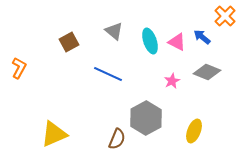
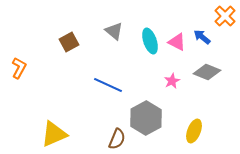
blue line: moved 11 px down
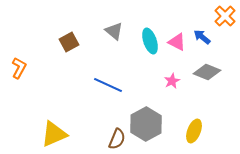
gray hexagon: moved 6 px down
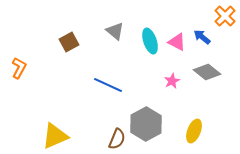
gray triangle: moved 1 px right
gray diamond: rotated 16 degrees clockwise
yellow triangle: moved 1 px right, 2 px down
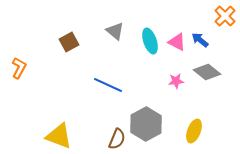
blue arrow: moved 2 px left, 3 px down
pink star: moved 4 px right; rotated 21 degrees clockwise
yellow triangle: moved 4 px right; rotated 44 degrees clockwise
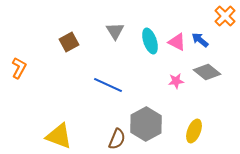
gray triangle: rotated 18 degrees clockwise
